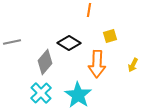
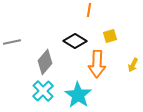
black diamond: moved 6 px right, 2 px up
cyan cross: moved 2 px right, 2 px up
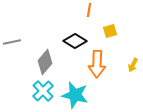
yellow square: moved 5 px up
cyan star: moved 3 px left; rotated 20 degrees counterclockwise
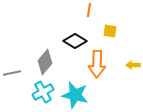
yellow square: rotated 24 degrees clockwise
gray line: moved 31 px down
yellow arrow: rotated 64 degrees clockwise
cyan cross: moved 1 px down; rotated 15 degrees clockwise
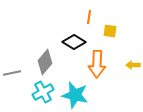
orange line: moved 7 px down
black diamond: moved 1 px left, 1 px down
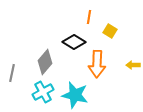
yellow square: rotated 24 degrees clockwise
gray line: rotated 66 degrees counterclockwise
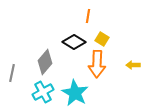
orange line: moved 1 px left, 1 px up
yellow square: moved 8 px left, 8 px down
cyan star: moved 2 px up; rotated 16 degrees clockwise
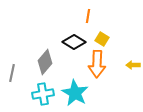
cyan cross: moved 2 px down; rotated 20 degrees clockwise
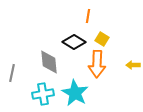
gray diamond: moved 4 px right; rotated 45 degrees counterclockwise
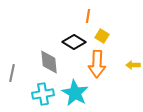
yellow square: moved 3 px up
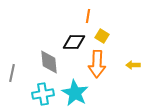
black diamond: rotated 30 degrees counterclockwise
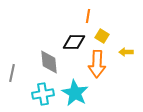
yellow arrow: moved 7 px left, 13 px up
